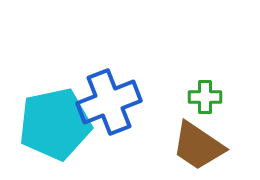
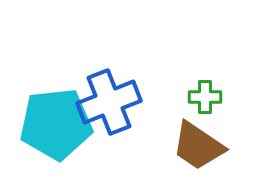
cyan pentagon: moved 1 px right; rotated 6 degrees clockwise
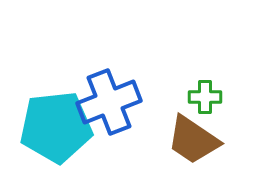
cyan pentagon: moved 3 px down
brown trapezoid: moved 5 px left, 6 px up
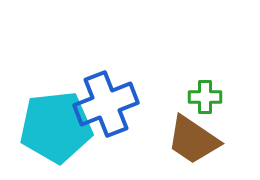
blue cross: moved 3 px left, 2 px down
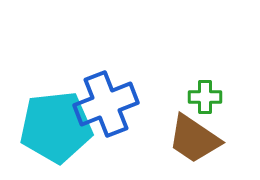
brown trapezoid: moved 1 px right, 1 px up
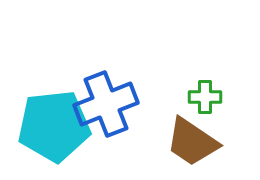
cyan pentagon: moved 2 px left, 1 px up
brown trapezoid: moved 2 px left, 3 px down
